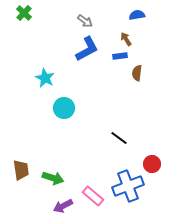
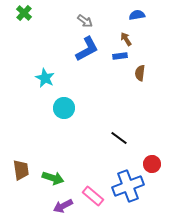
brown semicircle: moved 3 px right
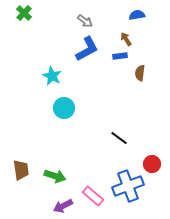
cyan star: moved 7 px right, 2 px up
green arrow: moved 2 px right, 2 px up
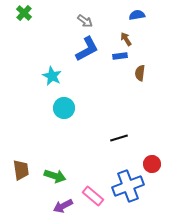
black line: rotated 54 degrees counterclockwise
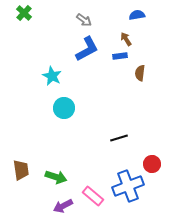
gray arrow: moved 1 px left, 1 px up
green arrow: moved 1 px right, 1 px down
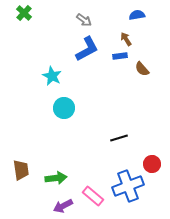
brown semicircle: moved 2 px right, 4 px up; rotated 49 degrees counterclockwise
green arrow: moved 1 px down; rotated 25 degrees counterclockwise
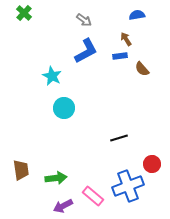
blue L-shape: moved 1 px left, 2 px down
